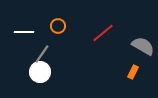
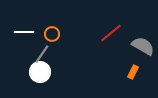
orange circle: moved 6 px left, 8 px down
red line: moved 8 px right
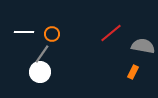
gray semicircle: rotated 20 degrees counterclockwise
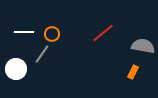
red line: moved 8 px left
white circle: moved 24 px left, 3 px up
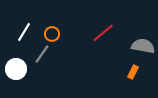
white line: rotated 60 degrees counterclockwise
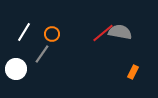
gray semicircle: moved 23 px left, 14 px up
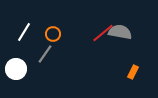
orange circle: moved 1 px right
gray line: moved 3 px right
